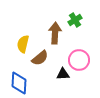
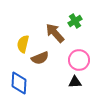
green cross: moved 1 px down
brown arrow: rotated 45 degrees counterclockwise
brown semicircle: rotated 18 degrees clockwise
black triangle: moved 12 px right, 8 px down
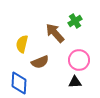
yellow semicircle: moved 1 px left
brown semicircle: moved 4 px down
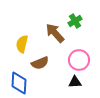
brown semicircle: moved 1 px down
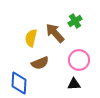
yellow semicircle: moved 9 px right, 6 px up
black triangle: moved 1 px left, 2 px down
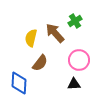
brown semicircle: rotated 30 degrees counterclockwise
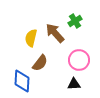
blue diamond: moved 3 px right, 2 px up
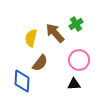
green cross: moved 1 px right, 3 px down
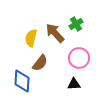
pink circle: moved 2 px up
